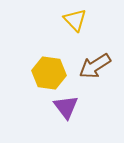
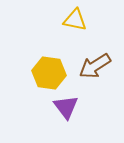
yellow triangle: rotated 35 degrees counterclockwise
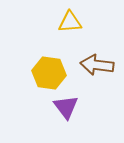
yellow triangle: moved 5 px left, 2 px down; rotated 15 degrees counterclockwise
brown arrow: moved 2 px right, 1 px up; rotated 40 degrees clockwise
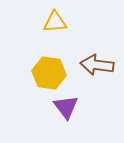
yellow triangle: moved 15 px left
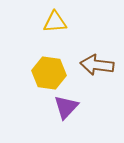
purple triangle: rotated 20 degrees clockwise
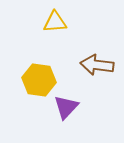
yellow hexagon: moved 10 px left, 7 px down
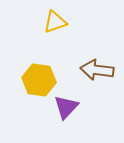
yellow triangle: rotated 15 degrees counterclockwise
brown arrow: moved 5 px down
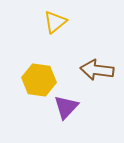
yellow triangle: rotated 20 degrees counterclockwise
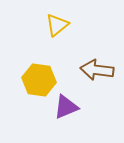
yellow triangle: moved 2 px right, 3 px down
purple triangle: rotated 24 degrees clockwise
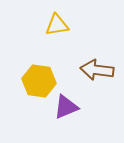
yellow triangle: rotated 30 degrees clockwise
yellow hexagon: moved 1 px down
